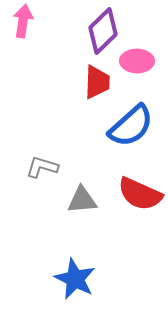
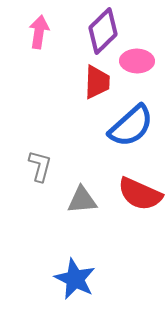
pink arrow: moved 16 px right, 11 px down
gray L-shape: moved 2 px left, 1 px up; rotated 88 degrees clockwise
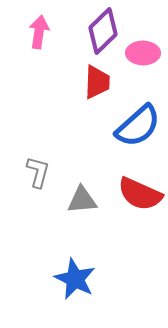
pink ellipse: moved 6 px right, 8 px up
blue semicircle: moved 7 px right
gray L-shape: moved 2 px left, 6 px down
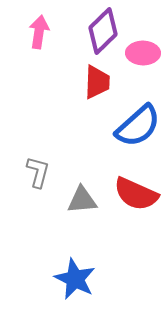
red semicircle: moved 4 px left
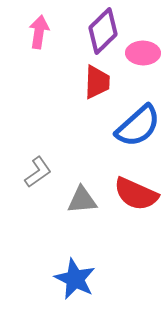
gray L-shape: rotated 40 degrees clockwise
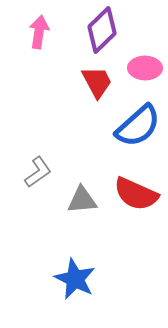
purple diamond: moved 1 px left, 1 px up
pink ellipse: moved 2 px right, 15 px down
red trapezoid: rotated 30 degrees counterclockwise
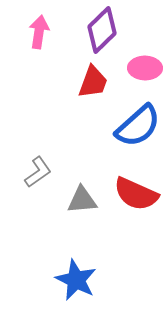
red trapezoid: moved 4 px left; rotated 48 degrees clockwise
blue star: moved 1 px right, 1 px down
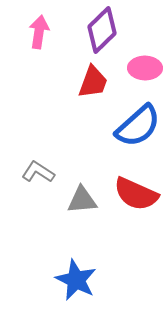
gray L-shape: rotated 112 degrees counterclockwise
